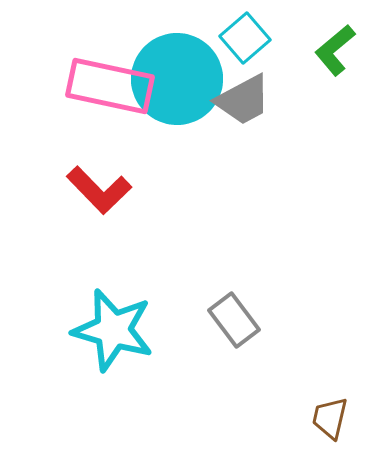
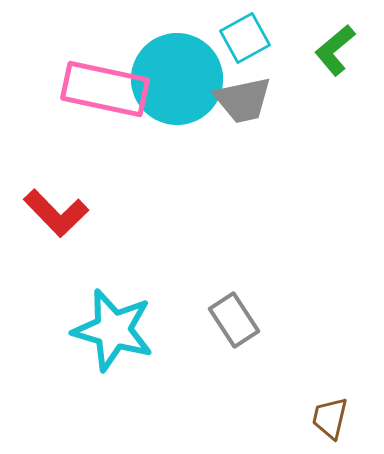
cyan square: rotated 12 degrees clockwise
pink rectangle: moved 5 px left, 3 px down
gray trapezoid: rotated 16 degrees clockwise
red L-shape: moved 43 px left, 23 px down
gray rectangle: rotated 4 degrees clockwise
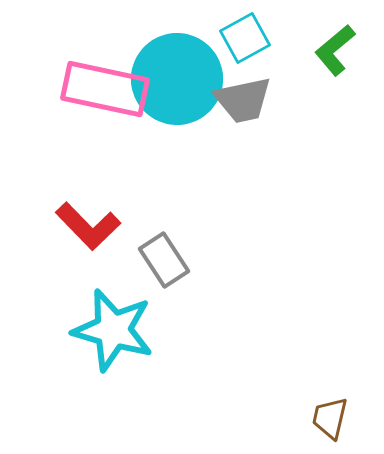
red L-shape: moved 32 px right, 13 px down
gray rectangle: moved 70 px left, 60 px up
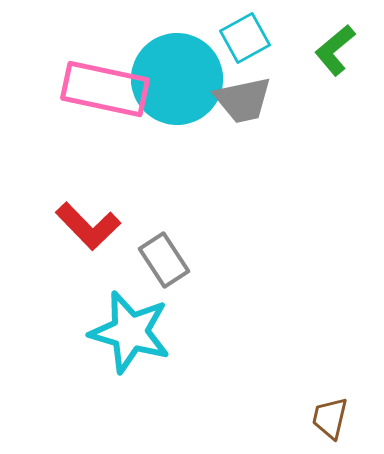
cyan star: moved 17 px right, 2 px down
